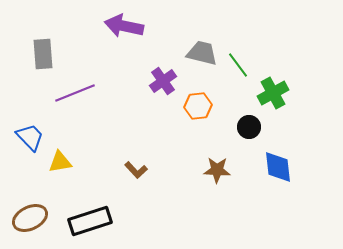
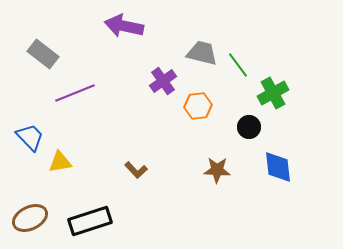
gray rectangle: rotated 48 degrees counterclockwise
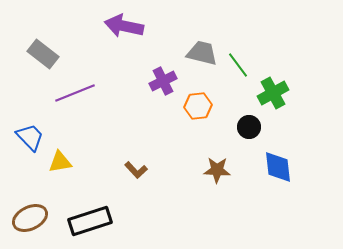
purple cross: rotated 8 degrees clockwise
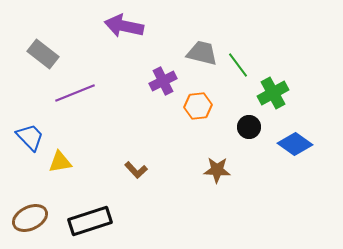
blue diamond: moved 17 px right, 23 px up; rotated 48 degrees counterclockwise
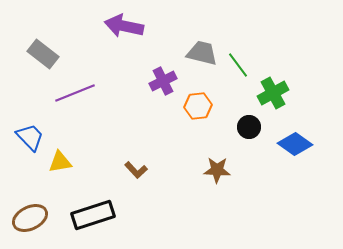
black rectangle: moved 3 px right, 6 px up
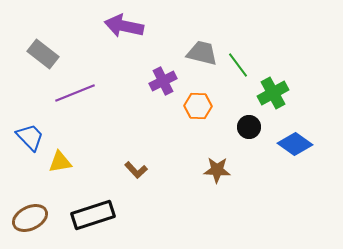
orange hexagon: rotated 8 degrees clockwise
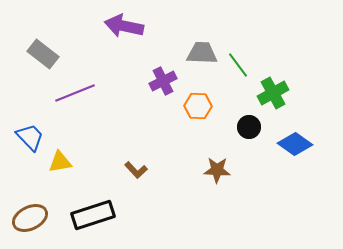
gray trapezoid: rotated 12 degrees counterclockwise
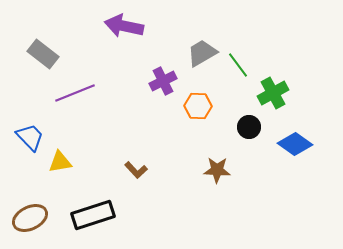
gray trapezoid: rotated 32 degrees counterclockwise
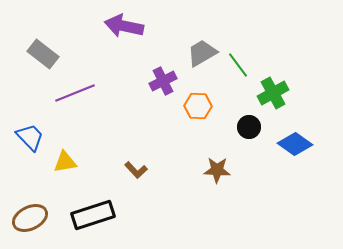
yellow triangle: moved 5 px right
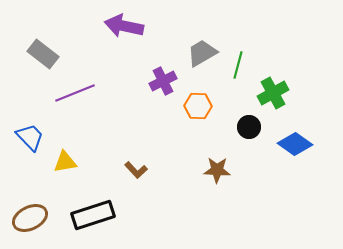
green line: rotated 52 degrees clockwise
